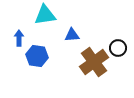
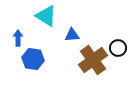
cyan triangle: moved 1 px right, 1 px down; rotated 40 degrees clockwise
blue arrow: moved 1 px left
blue hexagon: moved 4 px left, 3 px down
brown cross: moved 1 px left, 2 px up
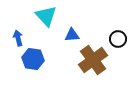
cyan triangle: rotated 15 degrees clockwise
blue arrow: rotated 14 degrees counterclockwise
black circle: moved 9 px up
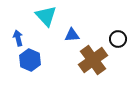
blue hexagon: moved 3 px left, 1 px down; rotated 15 degrees clockwise
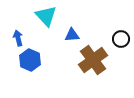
black circle: moved 3 px right
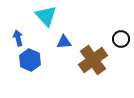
blue triangle: moved 8 px left, 7 px down
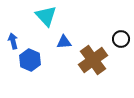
blue arrow: moved 5 px left, 3 px down
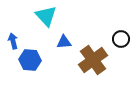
blue hexagon: rotated 20 degrees counterclockwise
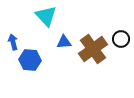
blue arrow: moved 1 px down
brown cross: moved 11 px up
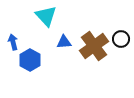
brown cross: moved 1 px right, 3 px up
blue hexagon: rotated 25 degrees clockwise
